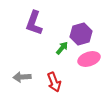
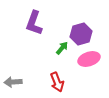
gray arrow: moved 9 px left, 5 px down
red arrow: moved 3 px right
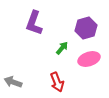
purple hexagon: moved 5 px right, 6 px up
gray arrow: rotated 24 degrees clockwise
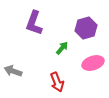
pink ellipse: moved 4 px right, 4 px down
gray arrow: moved 11 px up
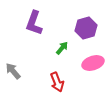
gray arrow: rotated 30 degrees clockwise
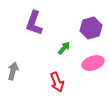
purple hexagon: moved 5 px right
green arrow: moved 2 px right
gray arrow: rotated 54 degrees clockwise
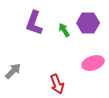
purple hexagon: moved 3 px left, 5 px up; rotated 15 degrees clockwise
green arrow: moved 18 px up; rotated 72 degrees counterclockwise
gray arrow: rotated 30 degrees clockwise
red arrow: moved 2 px down
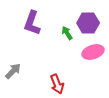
purple L-shape: moved 2 px left
green arrow: moved 3 px right, 3 px down
pink ellipse: moved 11 px up
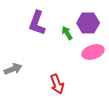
purple L-shape: moved 5 px right
gray arrow: moved 2 px up; rotated 24 degrees clockwise
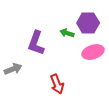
purple L-shape: moved 1 px left, 20 px down
green arrow: rotated 40 degrees counterclockwise
